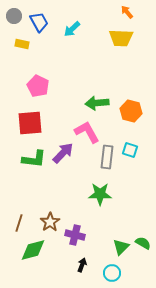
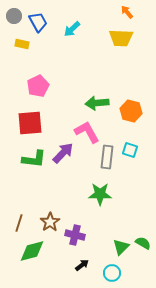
blue trapezoid: moved 1 px left
pink pentagon: rotated 20 degrees clockwise
green diamond: moved 1 px left, 1 px down
black arrow: rotated 32 degrees clockwise
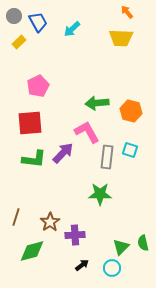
yellow rectangle: moved 3 px left, 2 px up; rotated 56 degrees counterclockwise
brown line: moved 3 px left, 6 px up
purple cross: rotated 18 degrees counterclockwise
green semicircle: rotated 133 degrees counterclockwise
cyan circle: moved 5 px up
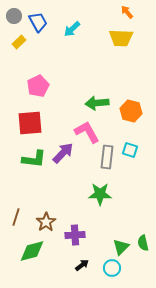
brown star: moved 4 px left
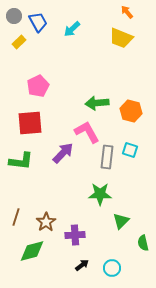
yellow trapezoid: rotated 20 degrees clockwise
green L-shape: moved 13 px left, 2 px down
green triangle: moved 26 px up
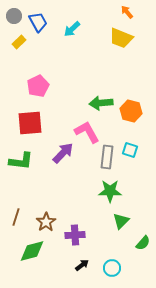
green arrow: moved 4 px right
green star: moved 10 px right, 3 px up
green semicircle: rotated 126 degrees counterclockwise
